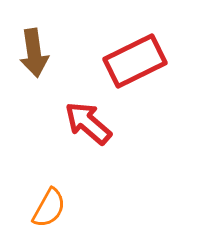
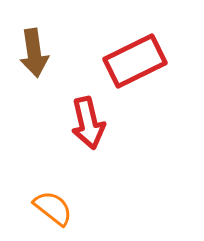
red arrow: rotated 144 degrees counterclockwise
orange semicircle: moved 4 px right; rotated 81 degrees counterclockwise
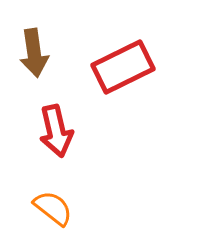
red rectangle: moved 12 px left, 6 px down
red arrow: moved 32 px left, 8 px down
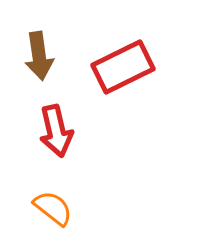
brown arrow: moved 5 px right, 3 px down
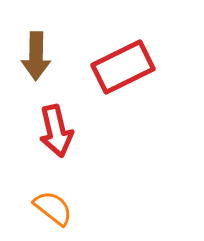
brown arrow: moved 3 px left; rotated 9 degrees clockwise
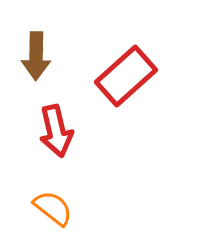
red rectangle: moved 3 px right, 9 px down; rotated 16 degrees counterclockwise
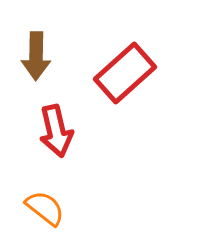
red rectangle: moved 1 px left, 3 px up
orange semicircle: moved 8 px left
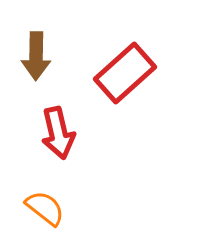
red arrow: moved 2 px right, 2 px down
